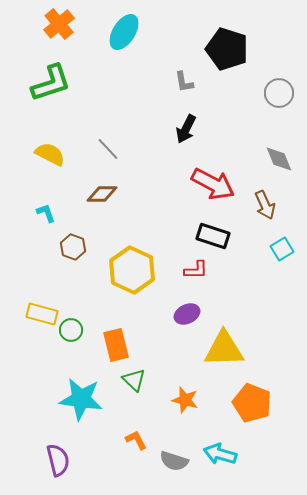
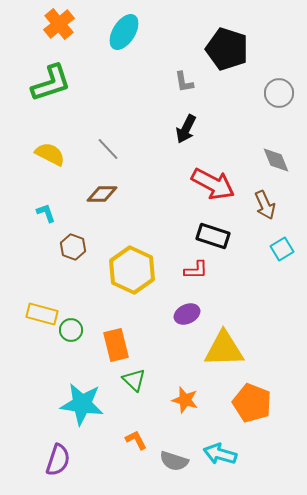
gray diamond: moved 3 px left, 1 px down
cyan star: moved 1 px right, 5 px down
purple semicircle: rotated 32 degrees clockwise
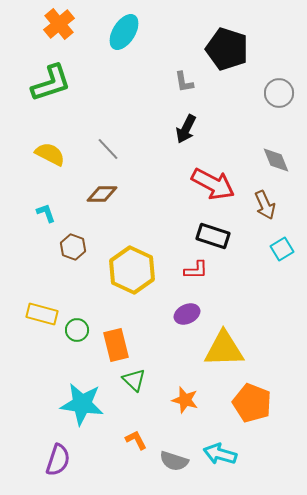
green circle: moved 6 px right
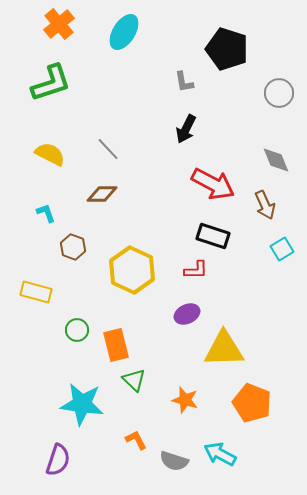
yellow rectangle: moved 6 px left, 22 px up
cyan arrow: rotated 12 degrees clockwise
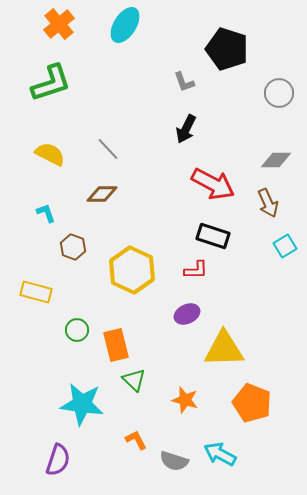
cyan ellipse: moved 1 px right, 7 px up
gray L-shape: rotated 10 degrees counterclockwise
gray diamond: rotated 68 degrees counterclockwise
brown arrow: moved 3 px right, 2 px up
cyan square: moved 3 px right, 3 px up
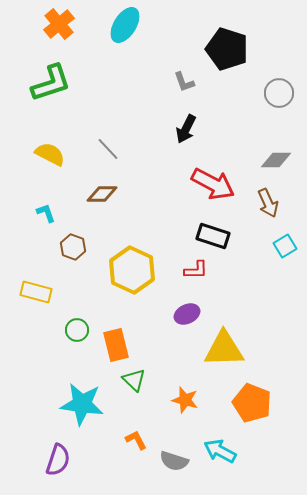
cyan arrow: moved 3 px up
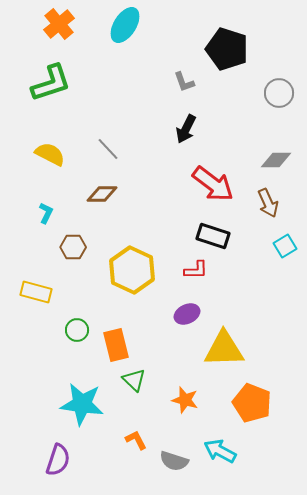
red arrow: rotated 9 degrees clockwise
cyan L-shape: rotated 45 degrees clockwise
brown hexagon: rotated 20 degrees counterclockwise
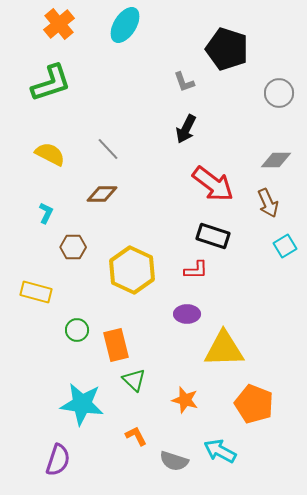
purple ellipse: rotated 25 degrees clockwise
orange pentagon: moved 2 px right, 1 px down
orange L-shape: moved 4 px up
